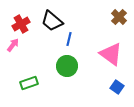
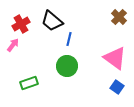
pink triangle: moved 4 px right, 4 px down
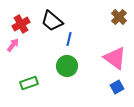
blue square: rotated 24 degrees clockwise
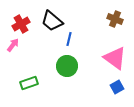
brown cross: moved 4 px left, 2 px down; rotated 21 degrees counterclockwise
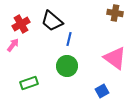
brown cross: moved 6 px up; rotated 14 degrees counterclockwise
blue square: moved 15 px left, 4 px down
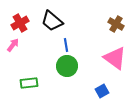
brown cross: moved 1 px right, 11 px down; rotated 21 degrees clockwise
red cross: moved 1 px left, 1 px up
blue line: moved 3 px left, 6 px down; rotated 24 degrees counterclockwise
green rectangle: rotated 12 degrees clockwise
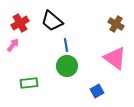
blue square: moved 5 px left
